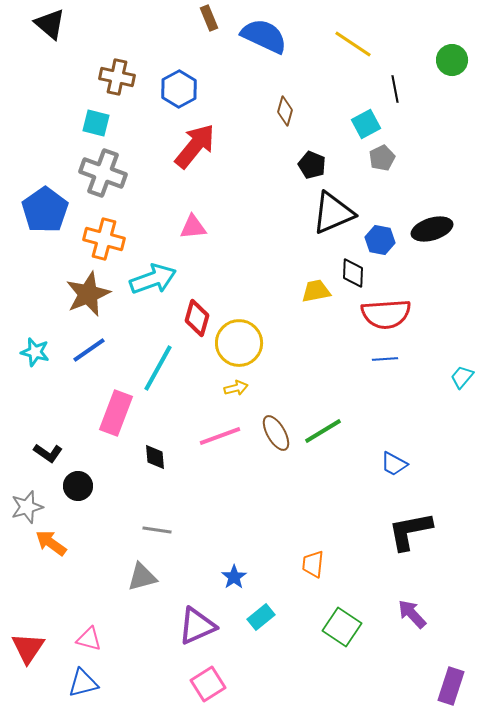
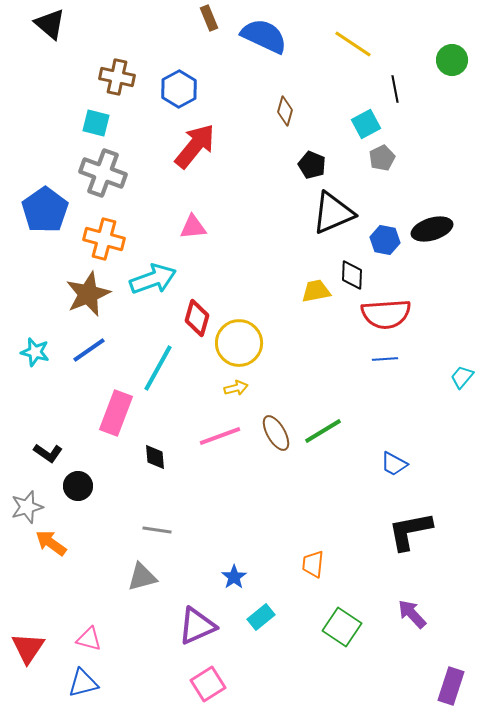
blue hexagon at (380, 240): moved 5 px right
black diamond at (353, 273): moved 1 px left, 2 px down
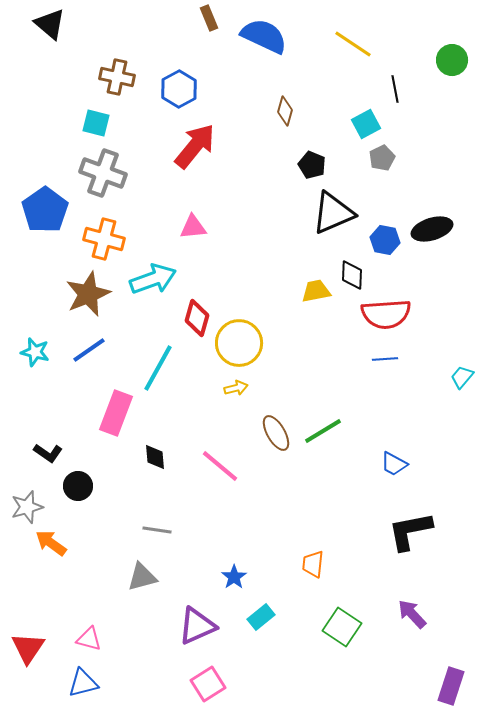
pink line at (220, 436): moved 30 px down; rotated 60 degrees clockwise
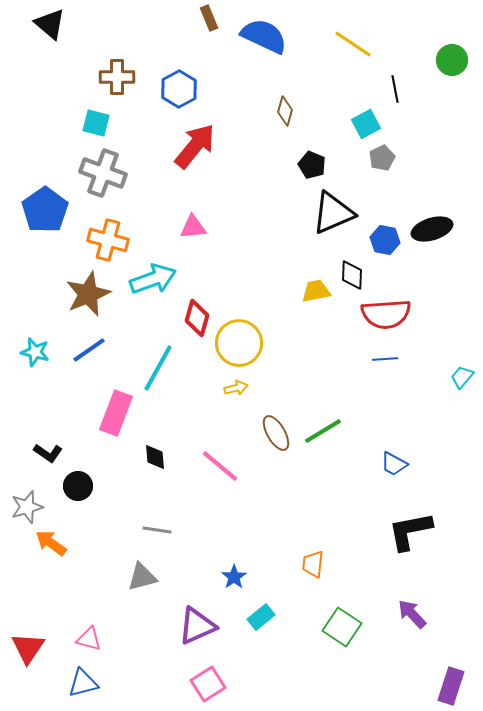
brown cross at (117, 77): rotated 12 degrees counterclockwise
orange cross at (104, 239): moved 4 px right, 1 px down
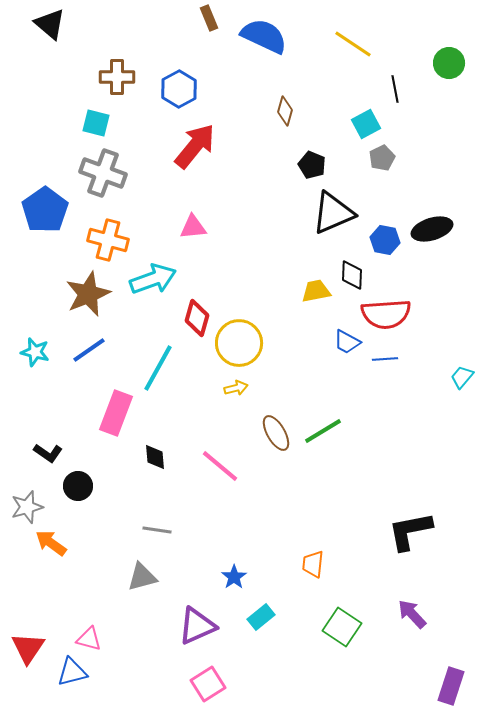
green circle at (452, 60): moved 3 px left, 3 px down
blue trapezoid at (394, 464): moved 47 px left, 122 px up
blue triangle at (83, 683): moved 11 px left, 11 px up
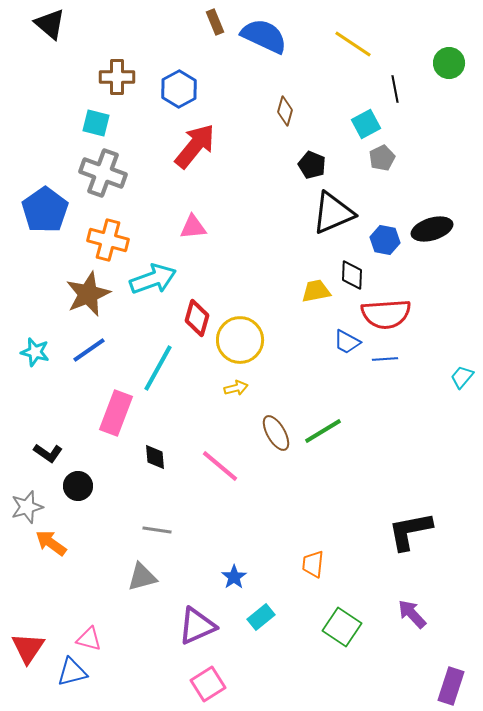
brown rectangle at (209, 18): moved 6 px right, 4 px down
yellow circle at (239, 343): moved 1 px right, 3 px up
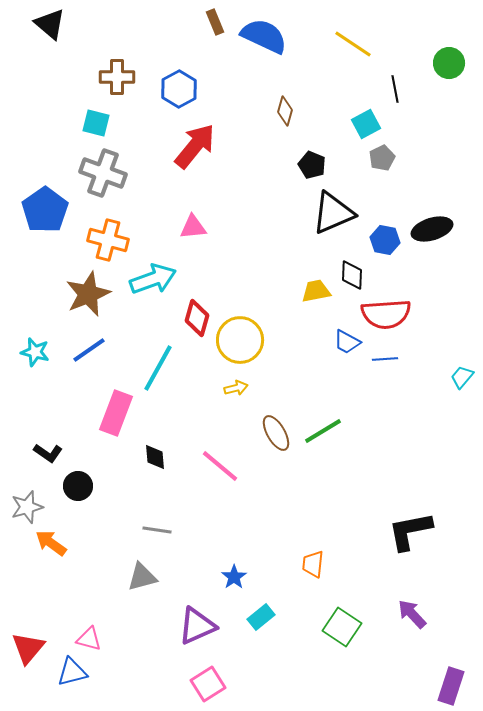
red triangle at (28, 648): rotated 6 degrees clockwise
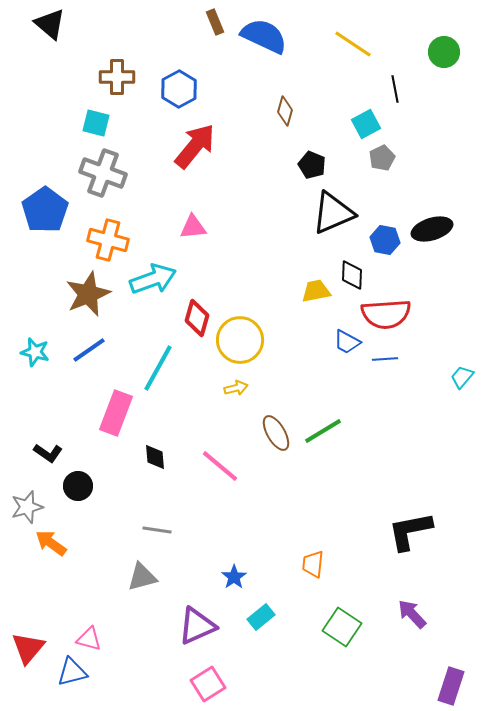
green circle at (449, 63): moved 5 px left, 11 px up
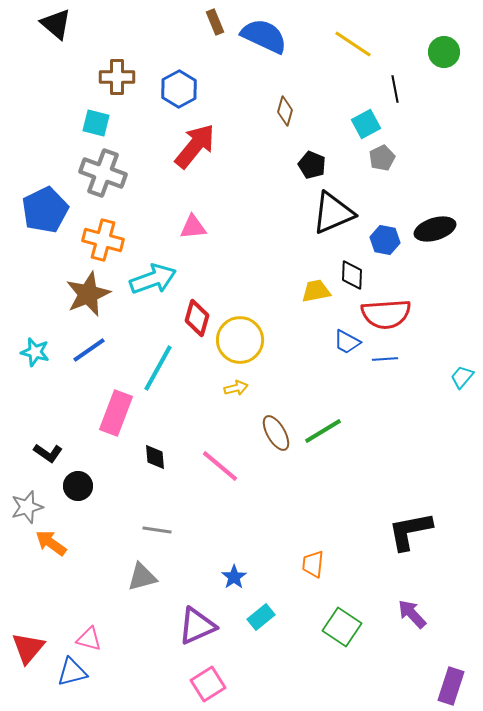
black triangle at (50, 24): moved 6 px right
blue pentagon at (45, 210): rotated 9 degrees clockwise
black ellipse at (432, 229): moved 3 px right
orange cross at (108, 240): moved 5 px left
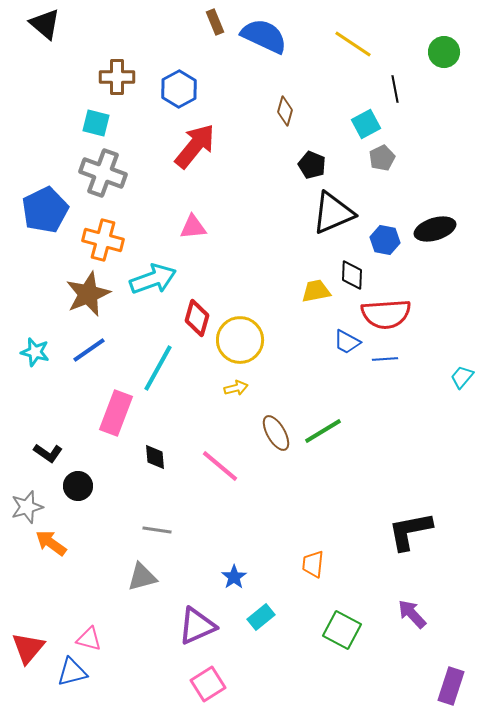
black triangle at (56, 24): moved 11 px left
green square at (342, 627): moved 3 px down; rotated 6 degrees counterclockwise
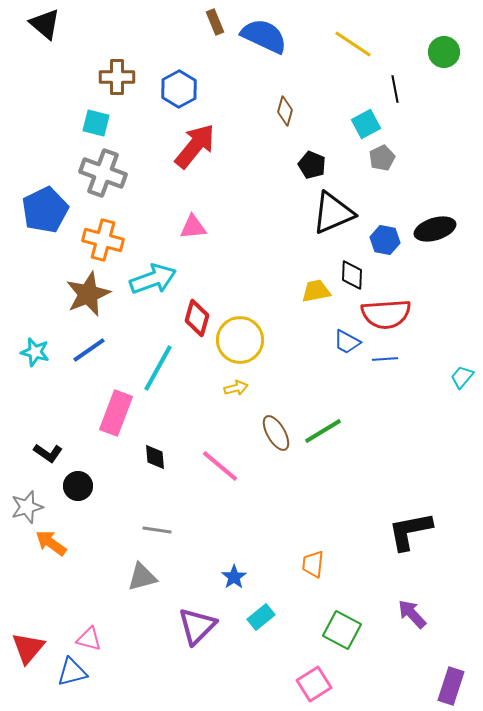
purple triangle at (197, 626): rotated 21 degrees counterclockwise
pink square at (208, 684): moved 106 px right
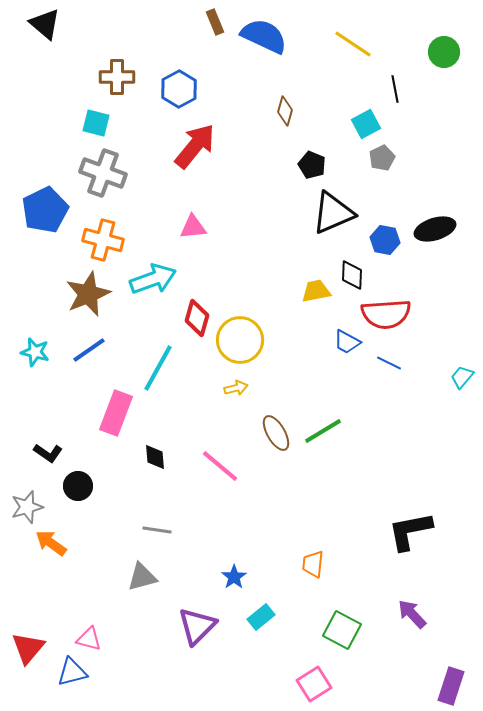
blue line at (385, 359): moved 4 px right, 4 px down; rotated 30 degrees clockwise
